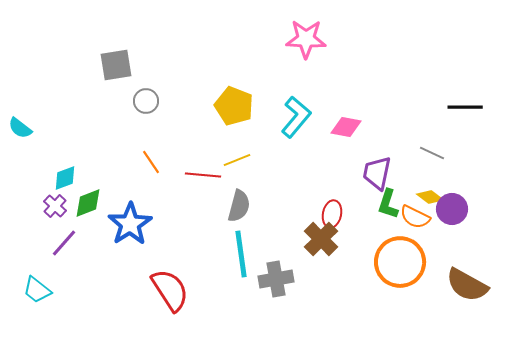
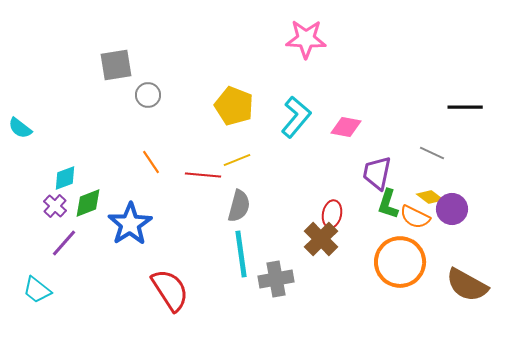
gray circle: moved 2 px right, 6 px up
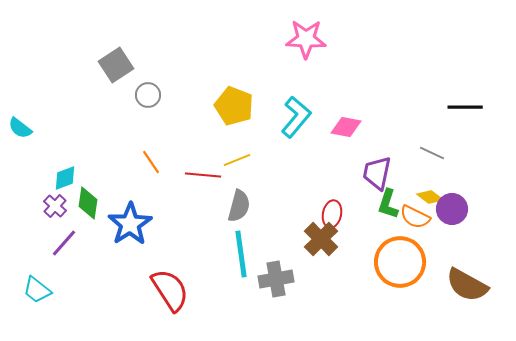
gray square: rotated 24 degrees counterclockwise
green diamond: rotated 60 degrees counterclockwise
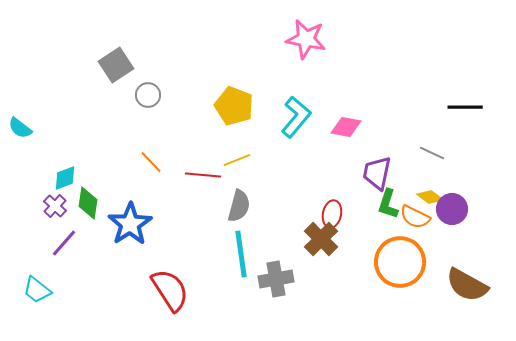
pink star: rotated 9 degrees clockwise
orange line: rotated 10 degrees counterclockwise
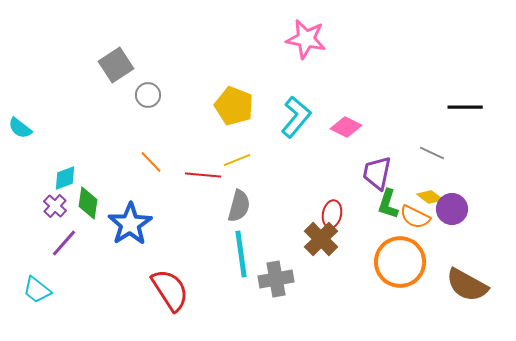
pink diamond: rotated 16 degrees clockwise
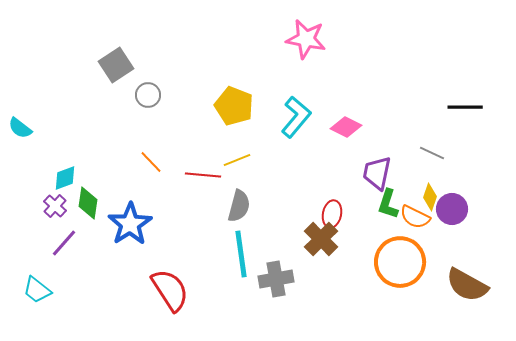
yellow diamond: rotated 72 degrees clockwise
